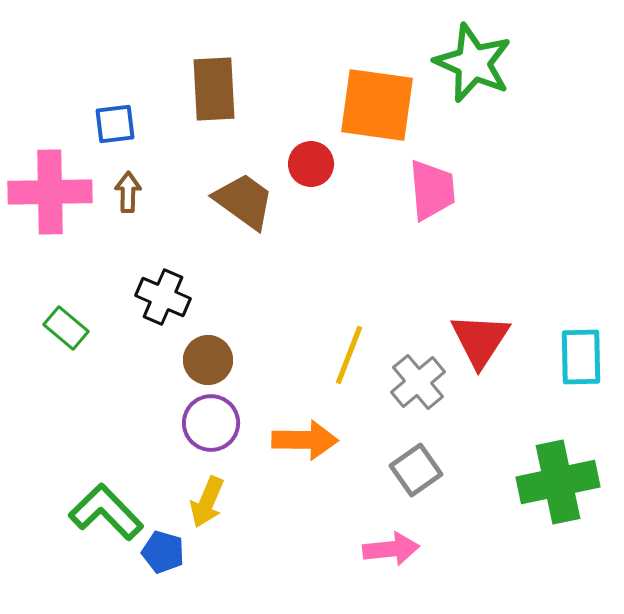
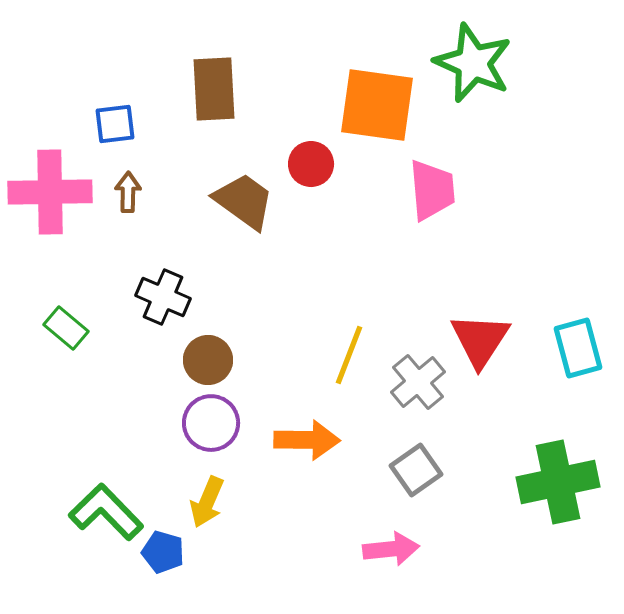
cyan rectangle: moved 3 px left, 9 px up; rotated 14 degrees counterclockwise
orange arrow: moved 2 px right
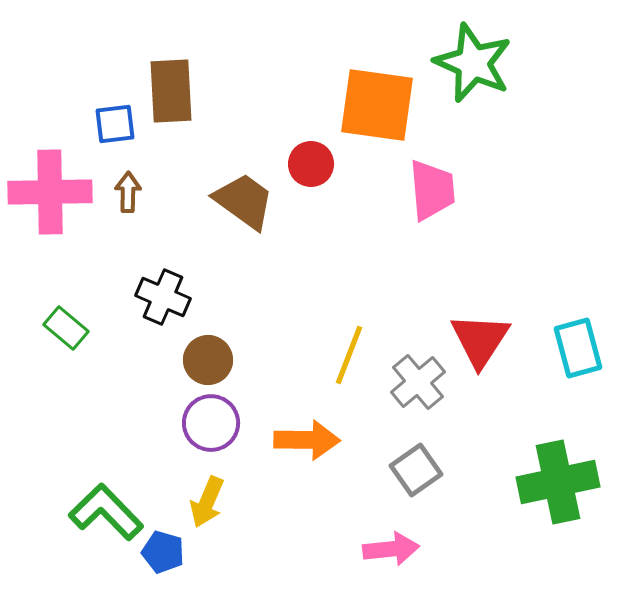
brown rectangle: moved 43 px left, 2 px down
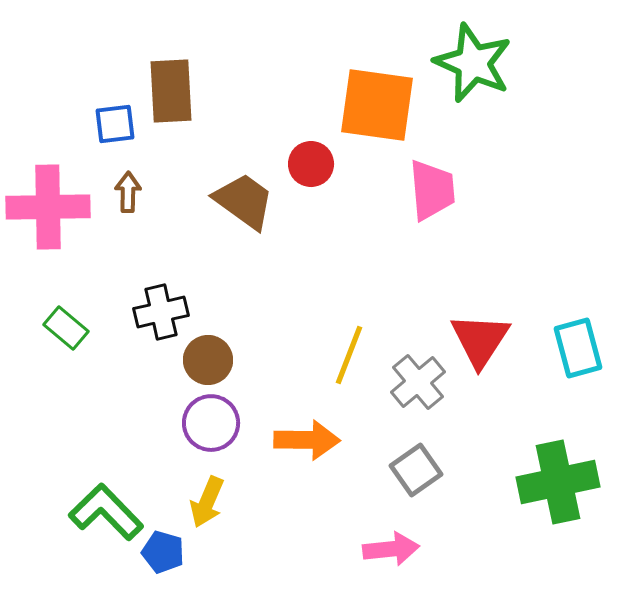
pink cross: moved 2 px left, 15 px down
black cross: moved 2 px left, 15 px down; rotated 36 degrees counterclockwise
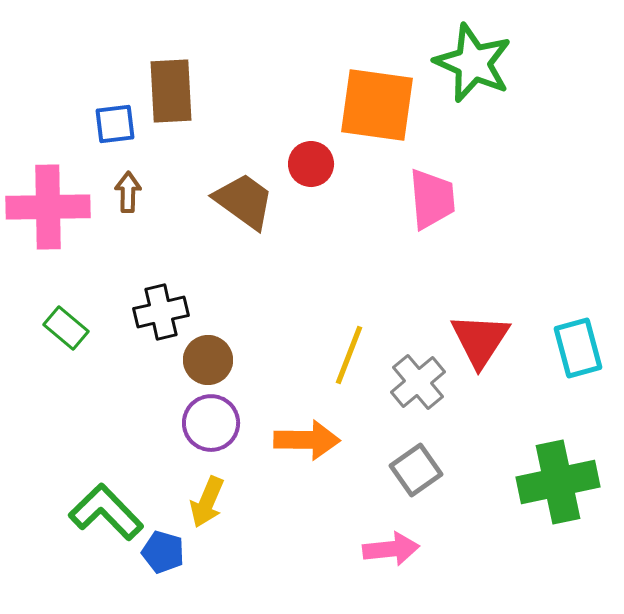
pink trapezoid: moved 9 px down
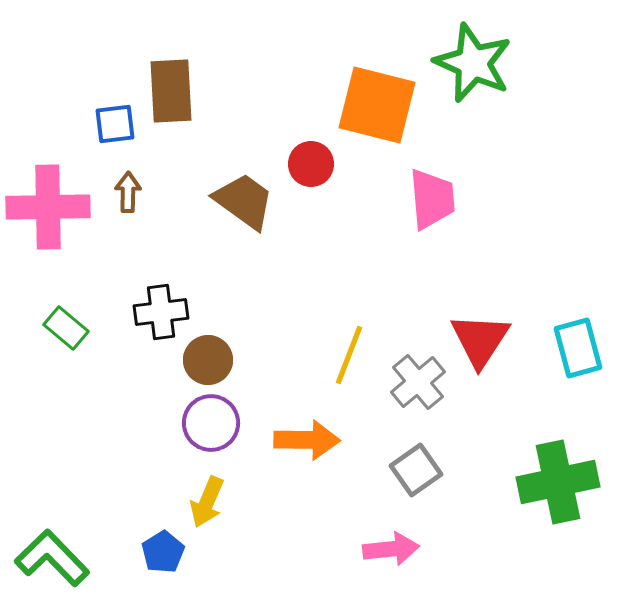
orange square: rotated 6 degrees clockwise
black cross: rotated 6 degrees clockwise
green L-shape: moved 54 px left, 46 px down
blue pentagon: rotated 24 degrees clockwise
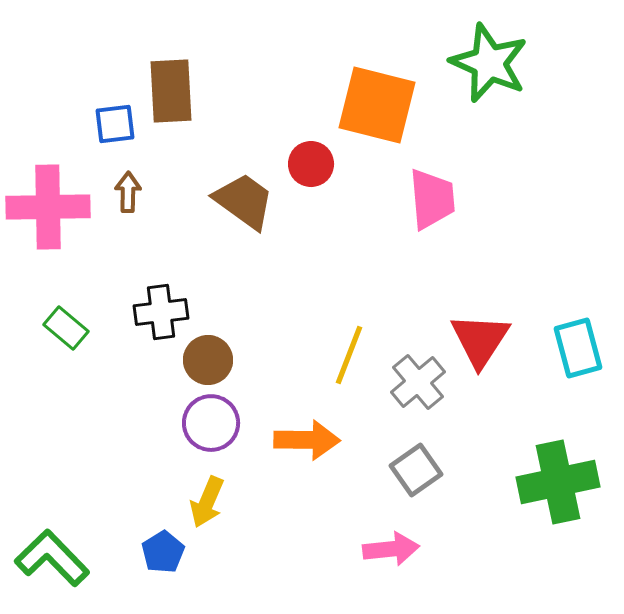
green star: moved 16 px right
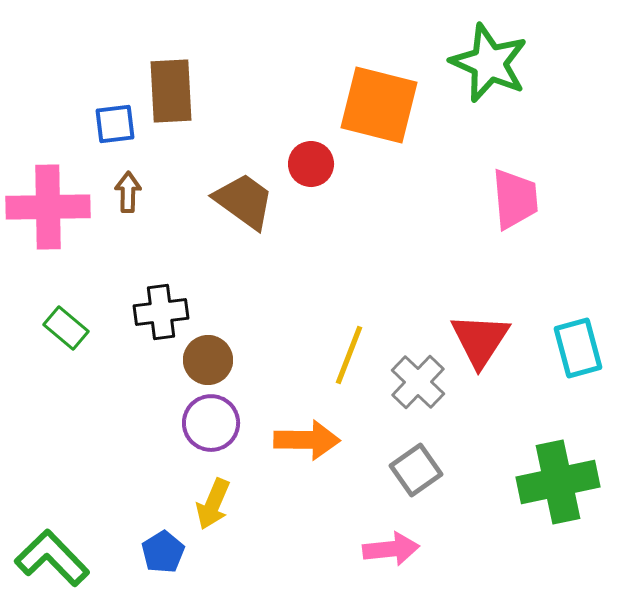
orange square: moved 2 px right
pink trapezoid: moved 83 px right
gray cross: rotated 6 degrees counterclockwise
yellow arrow: moved 6 px right, 2 px down
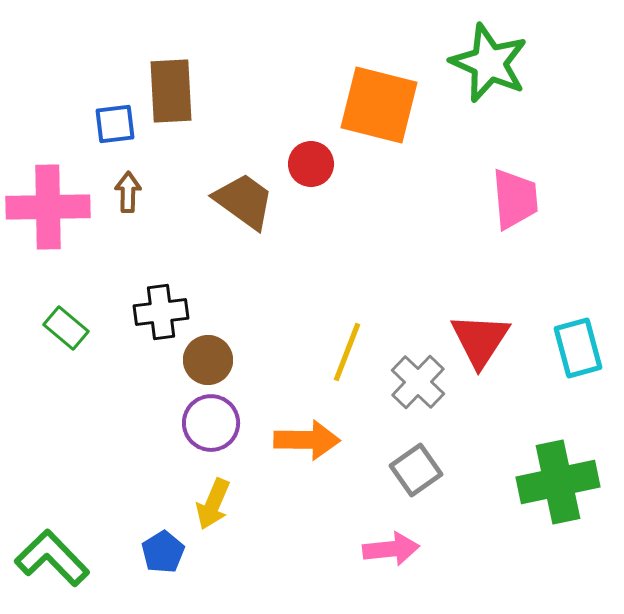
yellow line: moved 2 px left, 3 px up
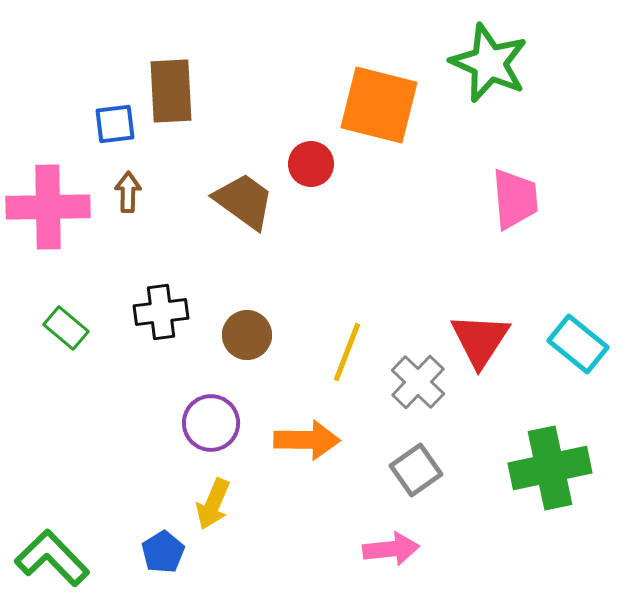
cyan rectangle: moved 4 px up; rotated 36 degrees counterclockwise
brown circle: moved 39 px right, 25 px up
green cross: moved 8 px left, 14 px up
